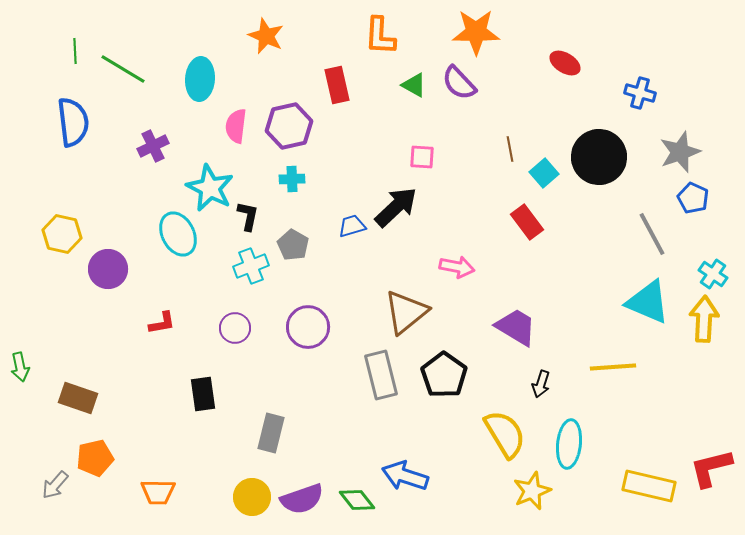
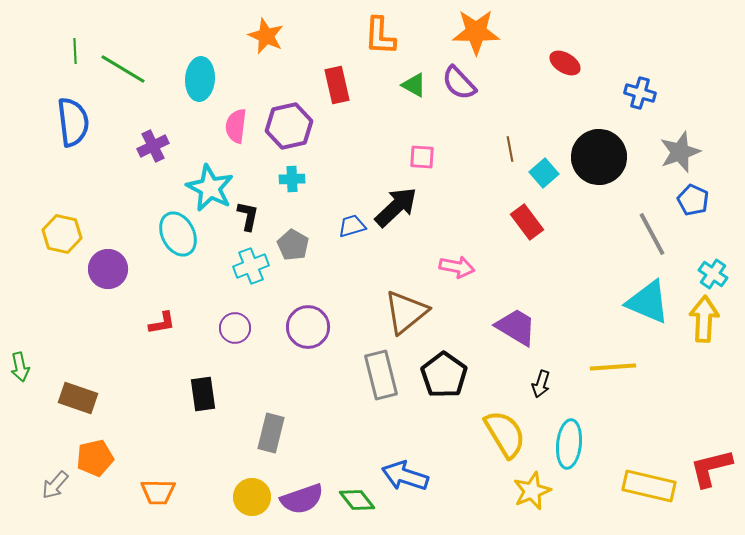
blue pentagon at (693, 198): moved 2 px down
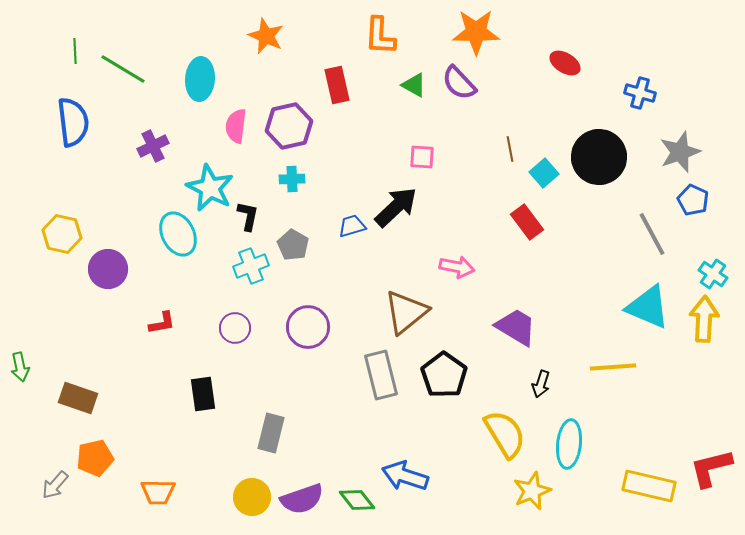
cyan triangle at (648, 302): moved 5 px down
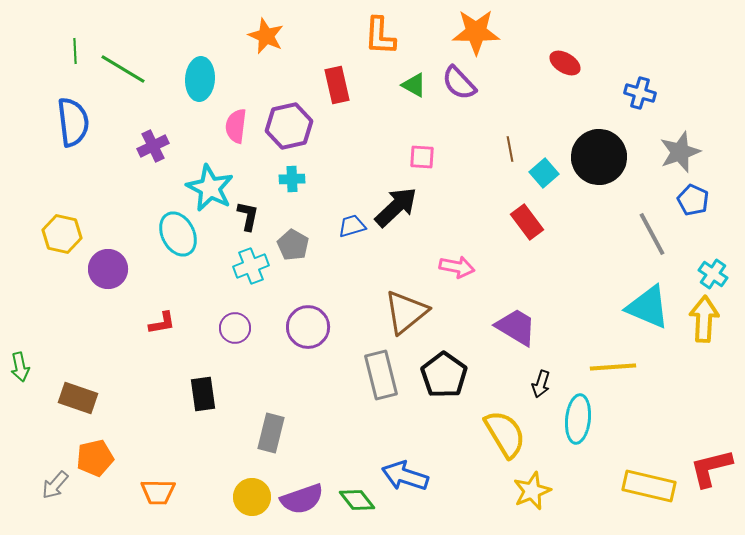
cyan ellipse at (569, 444): moved 9 px right, 25 px up
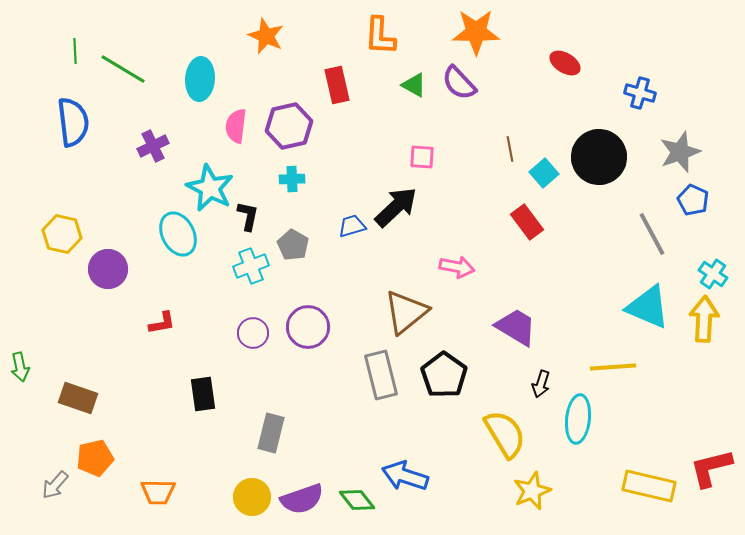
purple circle at (235, 328): moved 18 px right, 5 px down
